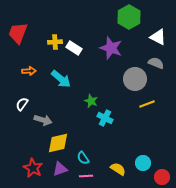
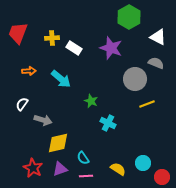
yellow cross: moved 3 px left, 4 px up
cyan cross: moved 3 px right, 5 px down
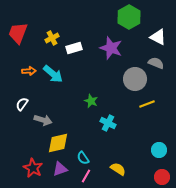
yellow cross: rotated 24 degrees counterclockwise
white rectangle: rotated 49 degrees counterclockwise
cyan arrow: moved 8 px left, 5 px up
cyan circle: moved 16 px right, 13 px up
pink line: rotated 56 degrees counterclockwise
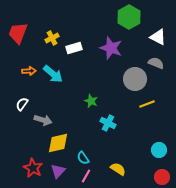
purple triangle: moved 2 px left, 2 px down; rotated 28 degrees counterclockwise
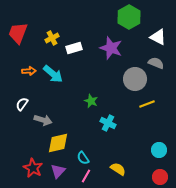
red circle: moved 2 px left
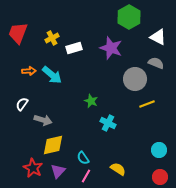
cyan arrow: moved 1 px left, 1 px down
yellow diamond: moved 5 px left, 2 px down
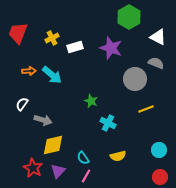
white rectangle: moved 1 px right, 1 px up
yellow line: moved 1 px left, 5 px down
yellow semicircle: moved 13 px up; rotated 133 degrees clockwise
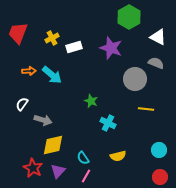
white rectangle: moved 1 px left
yellow line: rotated 28 degrees clockwise
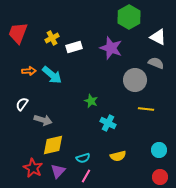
gray circle: moved 1 px down
cyan semicircle: rotated 72 degrees counterclockwise
